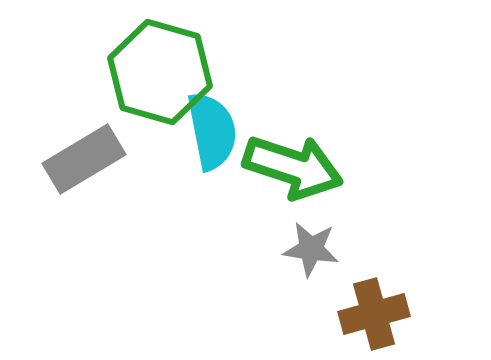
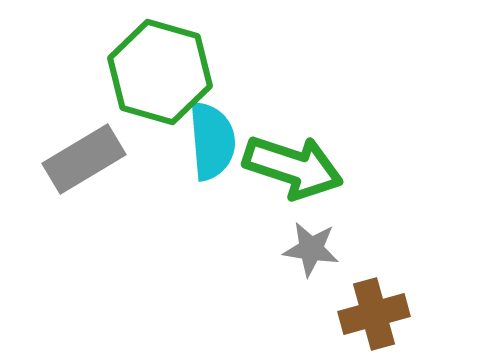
cyan semicircle: moved 10 px down; rotated 6 degrees clockwise
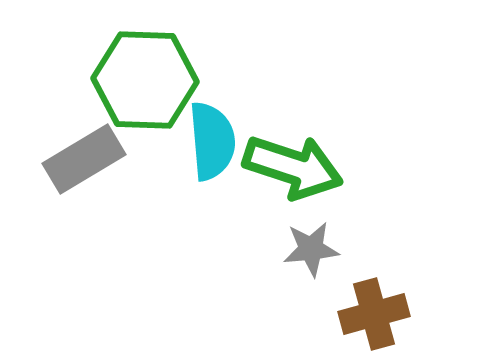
green hexagon: moved 15 px left, 8 px down; rotated 14 degrees counterclockwise
gray star: rotated 14 degrees counterclockwise
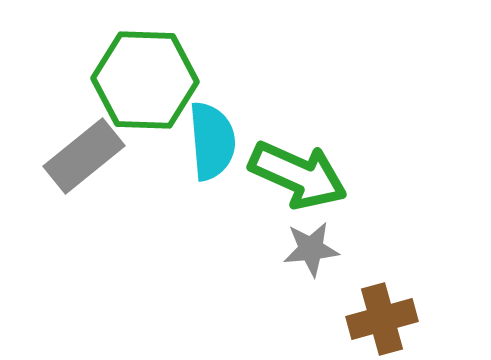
gray rectangle: moved 3 px up; rotated 8 degrees counterclockwise
green arrow: moved 5 px right, 8 px down; rotated 6 degrees clockwise
brown cross: moved 8 px right, 5 px down
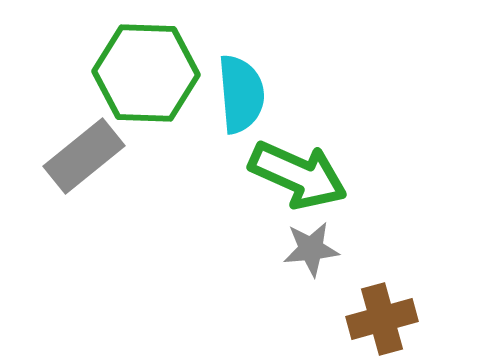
green hexagon: moved 1 px right, 7 px up
cyan semicircle: moved 29 px right, 47 px up
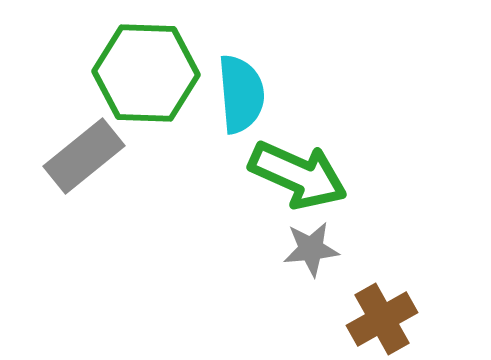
brown cross: rotated 14 degrees counterclockwise
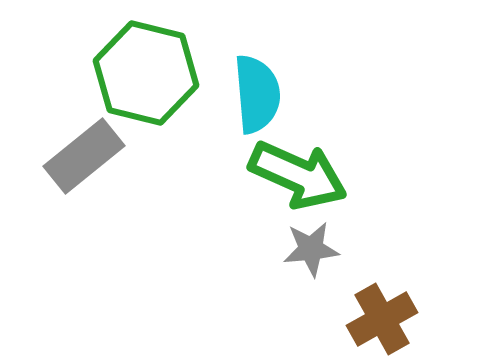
green hexagon: rotated 12 degrees clockwise
cyan semicircle: moved 16 px right
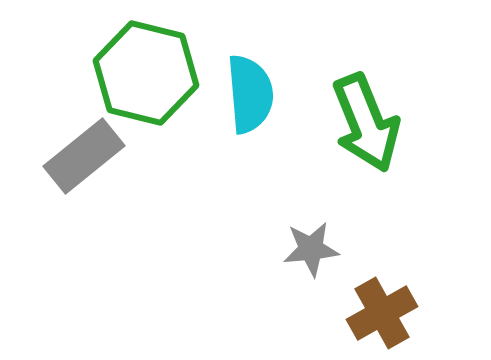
cyan semicircle: moved 7 px left
green arrow: moved 68 px right, 52 px up; rotated 44 degrees clockwise
brown cross: moved 6 px up
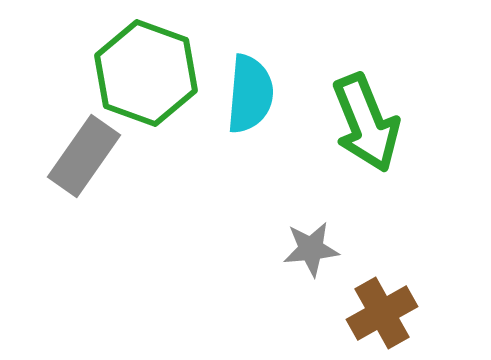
green hexagon: rotated 6 degrees clockwise
cyan semicircle: rotated 10 degrees clockwise
gray rectangle: rotated 16 degrees counterclockwise
